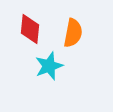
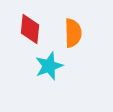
orange semicircle: rotated 12 degrees counterclockwise
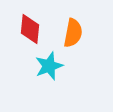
orange semicircle: rotated 12 degrees clockwise
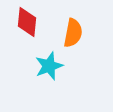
red diamond: moved 3 px left, 7 px up
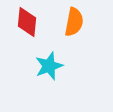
orange semicircle: moved 1 px right, 11 px up
